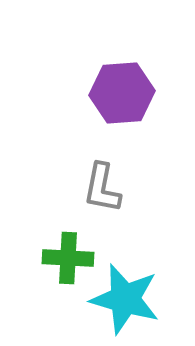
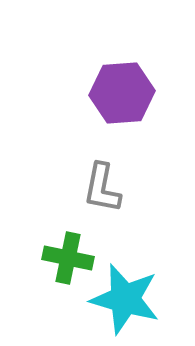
green cross: rotated 9 degrees clockwise
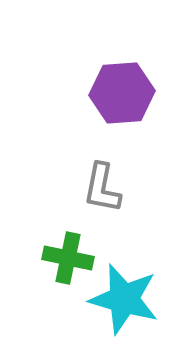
cyan star: moved 1 px left
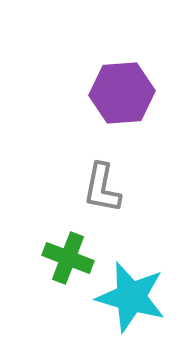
green cross: rotated 9 degrees clockwise
cyan star: moved 7 px right, 2 px up
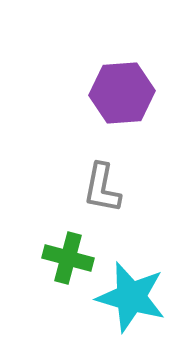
green cross: rotated 6 degrees counterclockwise
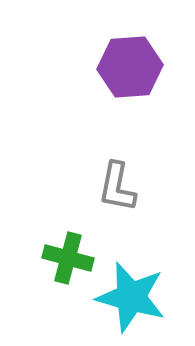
purple hexagon: moved 8 px right, 26 px up
gray L-shape: moved 15 px right, 1 px up
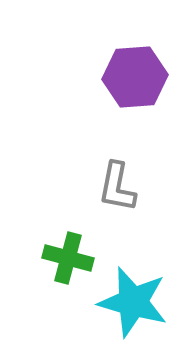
purple hexagon: moved 5 px right, 10 px down
cyan star: moved 2 px right, 5 px down
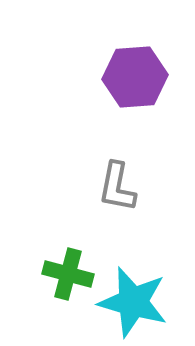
green cross: moved 16 px down
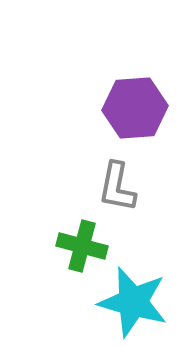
purple hexagon: moved 31 px down
green cross: moved 14 px right, 28 px up
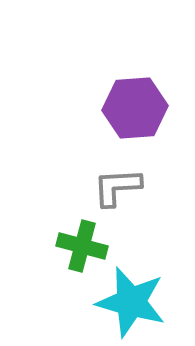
gray L-shape: rotated 76 degrees clockwise
cyan star: moved 2 px left
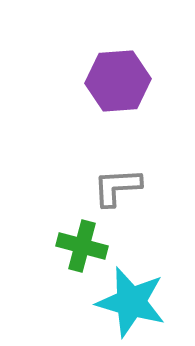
purple hexagon: moved 17 px left, 27 px up
